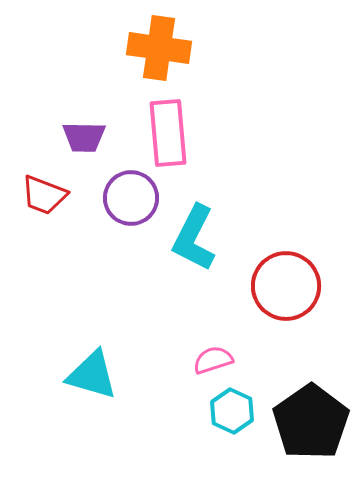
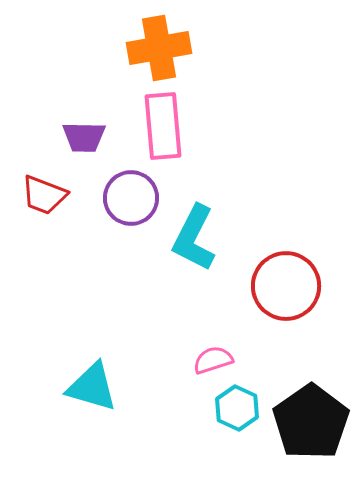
orange cross: rotated 18 degrees counterclockwise
pink rectangle: moved 5 px left, 7 px up
cyan triangle: moved 12 px down
cyan hexagon: moved 5 px right, 3 px up
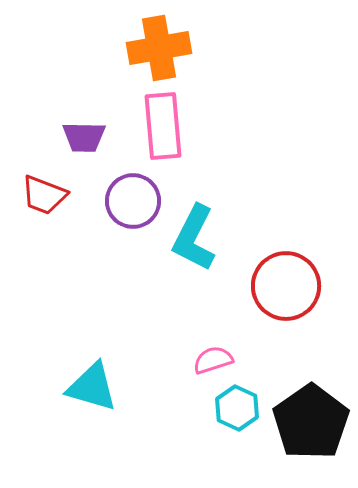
purple circle: moved 2 px right, 3 px down
